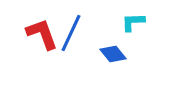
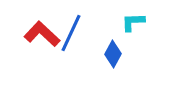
red L-shape: rotated 27 degrees counterclockwise
blue diamond: rotated 68 degrees clockwise
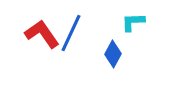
red L-shape: rotated 12 degrees clockwise
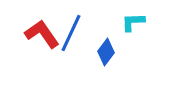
blue diamond: moved 7 px left, 2 px up; rotated 8 degrees clockwise
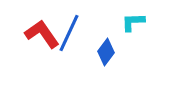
blue line: moved 2 px left
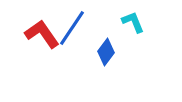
cyan L-shape: rotated 70 degrees clockwise
blue line: moved 3 px right, 5 px up; rotated 9 degrees clockwise
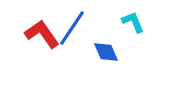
blue diamond: rotated 60 degrees counterclockwise
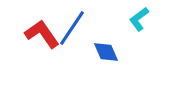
cyan L-shape: moved 6 px right, 3 px up; rotated 105 degrees counterclockwise
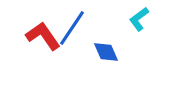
red L-shape: moved 1 px right, 2 px down
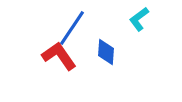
red L-shape: moved 16 px right, 20 px down
blue diamond: rotated 28 degrees clockwise
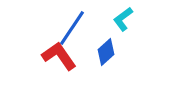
cyan L-shape: moved 16 px left
blue diamond: rotated 44 degrees clockwise
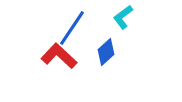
cyan L-shape: moved 2 px up
red L-shape: rotated 12 degrees counterclockwise
